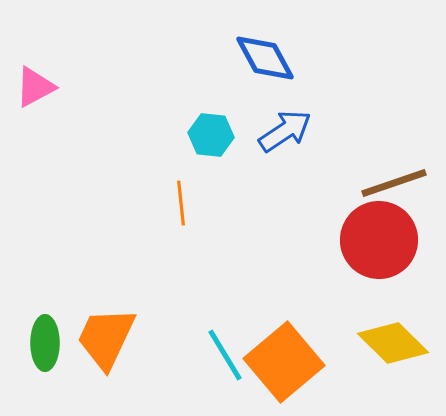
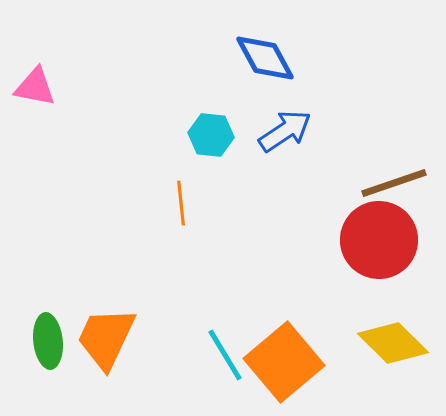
pink triangle: rotated 39 degrees clockwise
green ellipse: moved 3 px right, 2 px up; rotated 6 degrees counterclockwise
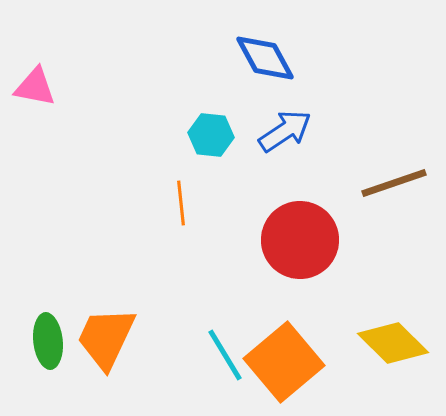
red circle: moved 79 px left
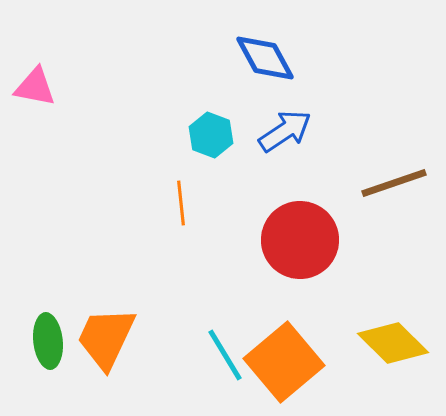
cyan hexagon: rotated 15 degrees clockwise
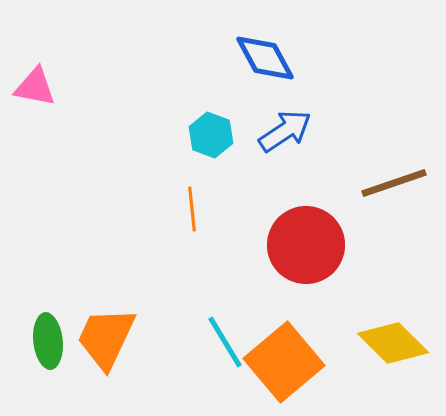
orange line: moved 11 px right, 6 px down
red circle: moved 6 px right, 5 px down
cyan line: moved 13 px up
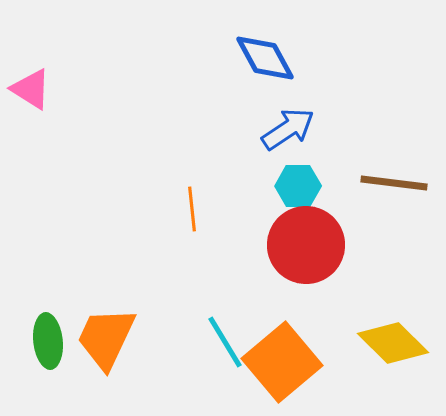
pink triangle: moved 4 px left, 2 px down; rotated 21 degrees clockwise
blue arrow: moved 3 px right, 2 px up
cyan hexagon: moved 87 px right, 51 px down; rotated 21 degrees counterclockwise
brown line: rotated 26 degrees clockwise
orange square: moved 2 px left
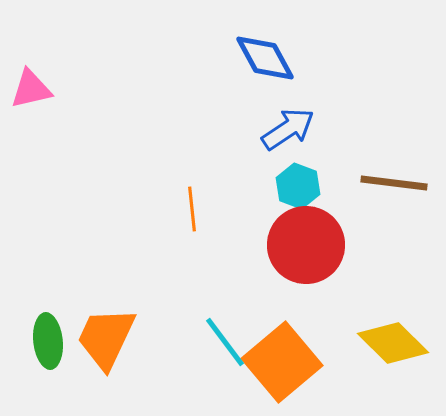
pink triangle: rotated 45 degrees counterclockwise
cyan hexagon: rotated 21 degrees clockwise
cyan line: rotated 6 degrees counterclockwise
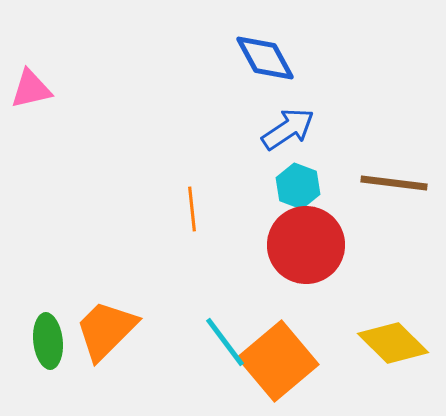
orange trapezoid: moved 8 px up; rotated 20 degrees clockwise
orange square: moved 4 px left, 1 px up
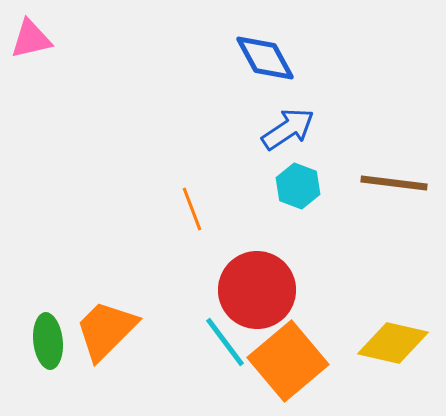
pink triangle: moved 50 px up
orange line: rotated 15 degrees counterclockwise
red circle: moved 49 px left, 45 px down
yellow diamond: rotated 32 degrees counterclockwise
orange square: moved 10 px right
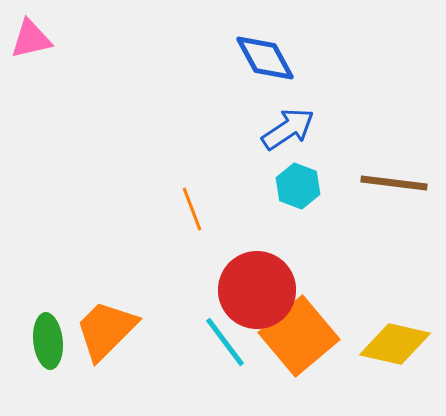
yellow diamond: moved 2 px right, 1 px down
orange square: moved 11 px right, 25 px up
